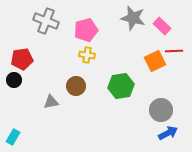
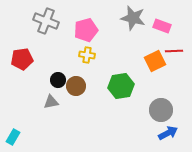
pink rectangle: rotated 24 degrees counterclockwise
black circle: moved 44 px right
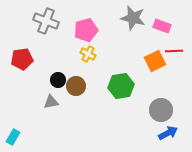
yellow cross: moved 1 px right, 1 px up; rotated 21 degrees clockwise
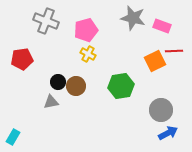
black circle: moved 2 px down
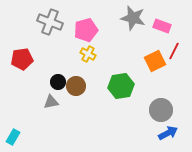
gray cross: moved 4 px right, 1 px down
red line: rotated 60 degrees counterclockwise
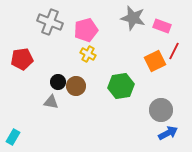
gray triangle: rotated 21 degrees clockwise
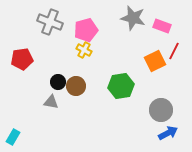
yellow cross: moved 4 px left, 4 px up
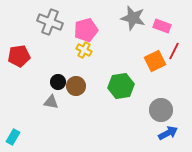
red pentagon: moved 3 px left, 3 px up
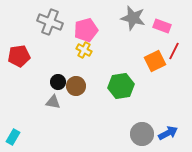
gray triangle: moved 2 px right
gray circle: moved 19 px left, 24 px down
